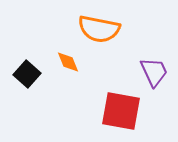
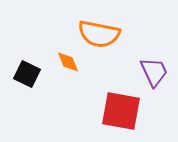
orange semicircle: moved 5 px down
black square: rotated 16 degrees counterclockwise
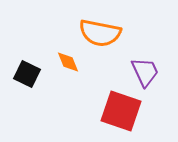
orange semicircle: moved 1 px right, 1 px up
purple trapezoid: moved 9 px left
red square: rotated 9 degrees clockwise
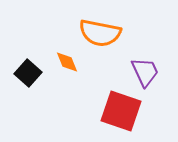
orange diamond: moved 1 px left
black square: moved 1 px right, 1 px up; rotated 16 degrees clockwise
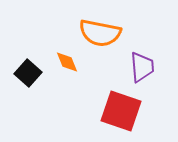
purple trapezoid: moved 3 px left, 5 px up; rotated 20 degrees clockwise
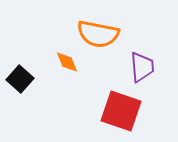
orange semicircle: moved 2 px left, 1 px down
black square: moved 8 px left, 6 px down
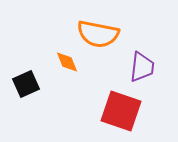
purple trapezoid: rotated 12 degrees clockwise
black square: moved 6 px right, 5 px down; rotated 24 degrees clockwise
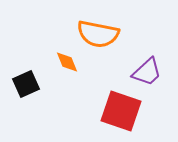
purple trapezoid: moved 5 px right, 5 px down; rotated 40 degrees clockwise
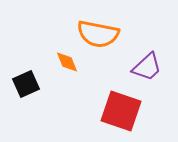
purple trapezoid: moved 5 px up
